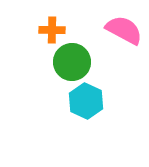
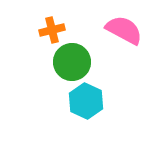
orange cross: rotated 15 degrees counterclockwise
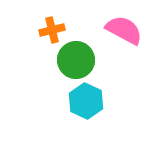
green circle: moved 4 px right, 2 px up
